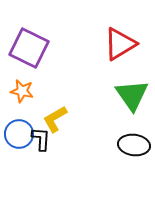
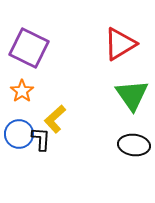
orange star: rotated 25 degrees clockwise
yellow L-shape: rotated 12 degrees counterclockwise
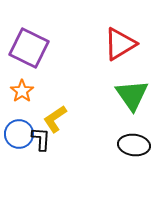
yellow L-shape: rotated 8 degrees clockwise
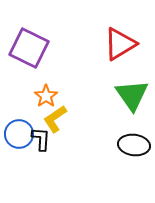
orange star: moved 24 px right, 5 px down
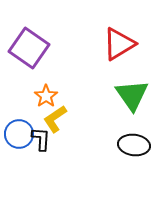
red triangle: moved 1 px left
purple square: rotated 9 degrees clockwise
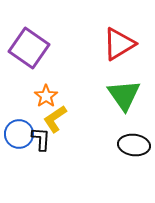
green triangle: moved 8 px left
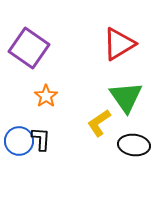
green triangle: moved 2 px right, 2 px down
yellow L-shape: moved 44 px right, 4 px down
blue circle: moved 7 px down
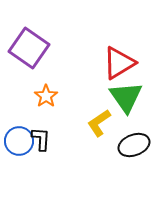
red triangle: moved 19 px down
black ellipse: rotated 28 degrees counterclockwise
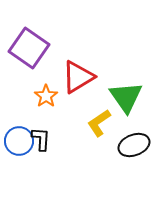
red triangle: moved 41 px left, 14 px down
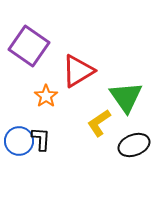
purple square: moved 2 px up
red triangle: moved 6 px up
